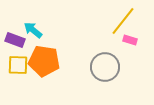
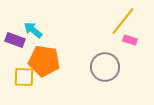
yellow square: moved 6 px right, 12 px down
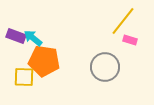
cyan arrow: moved 8 px down
purple rectangle: moved 1 px right, 4 px up
